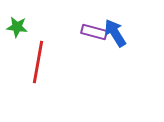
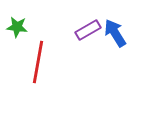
purple rectangle: moved 6 px left, 2 px up; rotated 45 degrees counterclockwise
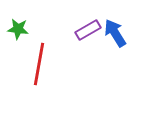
green star: moved 1 px right, 2 px down
red line: moved 1 px right, 2 px down
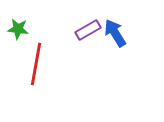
red line: moved 3 px left
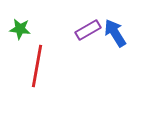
green star: moved 2 px right
red line: moved 1 px right, 2 px down
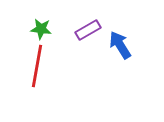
green star: moved 21 px right
blue arrow: moved 5 px right, 12 px down
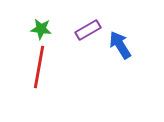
red line: moved 2 px right, 1 px down
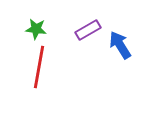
green star: moved 5 px left
